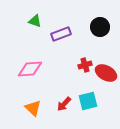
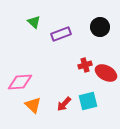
green triangle: moved 1 px left, 1 px down; rotated 24 degrees clockwise
pink diamond: moved 10 px left, 13 px down
orange triangle: moved 3 px up
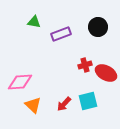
green triangle: rotated 32 degrees counterclockwise
black circle: moved 2 px left
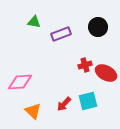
orange triangle: moved 6 px down
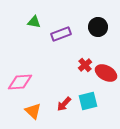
red cross: rotated 24 degrees counterclockwise
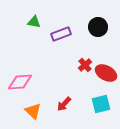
cyan square: moved 13 px right, 3 px down
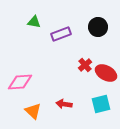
red arrow: rotated 56 degrees clockwise
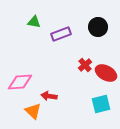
red arrow: moved 15 px left, 8 px up
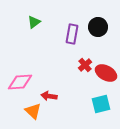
green triangle: rotated 48 degrees counterclockwise
purple rectangle: moved 11 px right; rotated 60 degrees counterclockwise
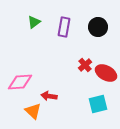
purple rectangle: moved 8 px left, 7 px up
cyan square: moved 3 px left
